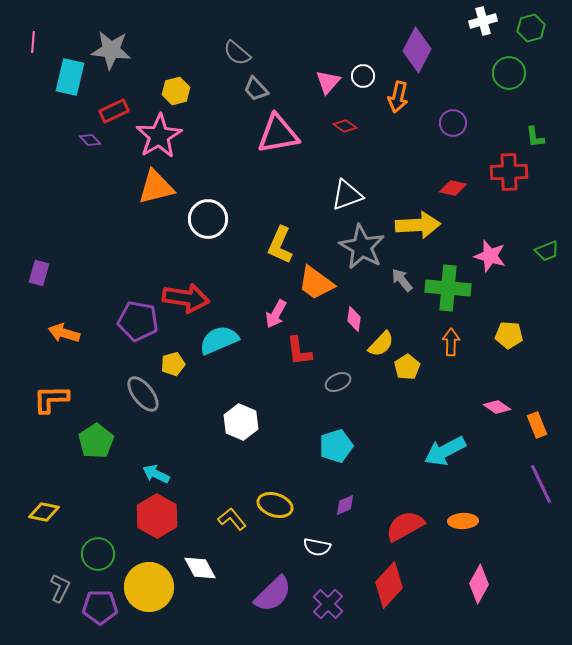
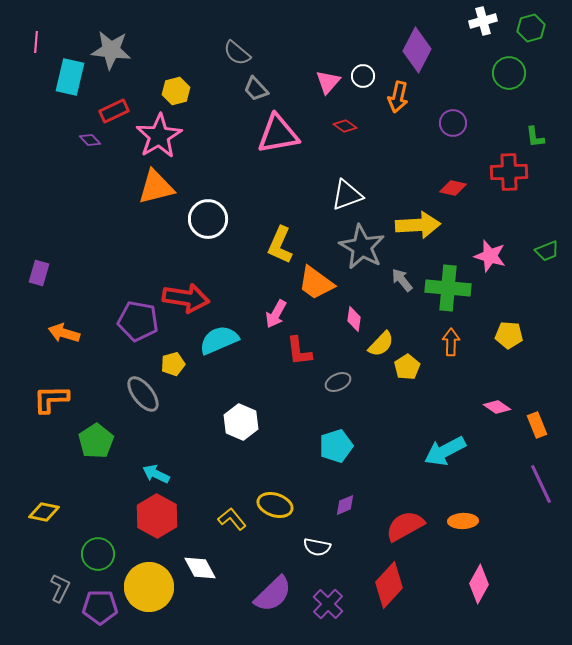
pink line at (33, 42): moved 3 px right
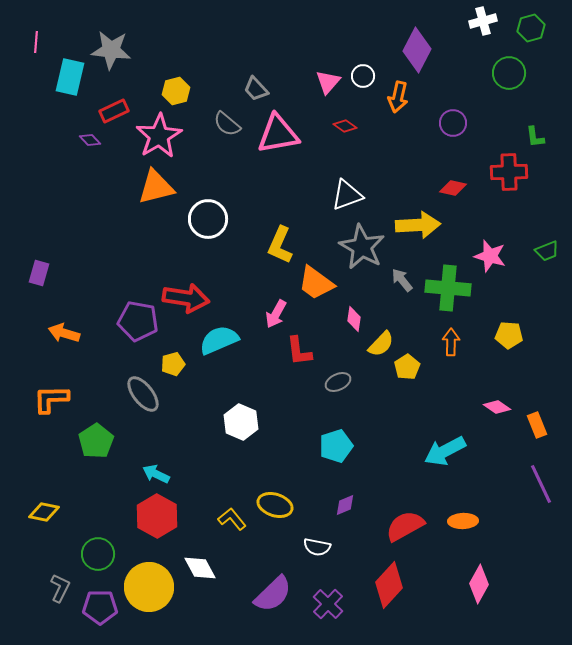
gray semicircle at (237, 53): moved 10 px left, 71 px down
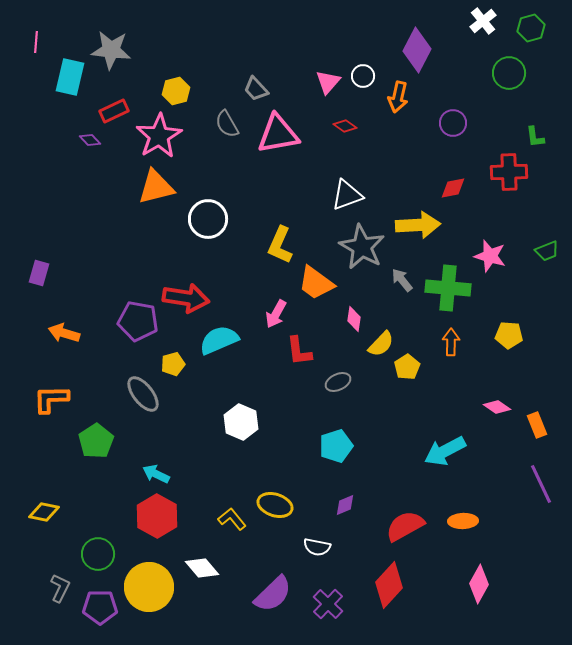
white cross at (483, 21): rotated 24 degrees counterclockwise
gray semicircle at (227, 124): rotated 20 degrees clockwise
red diamond at (453, 188): rotated 24 degrees counterclockwise
white diamond at (200, 568): moved 2 px right; rotated 12 degrees counterclockwise
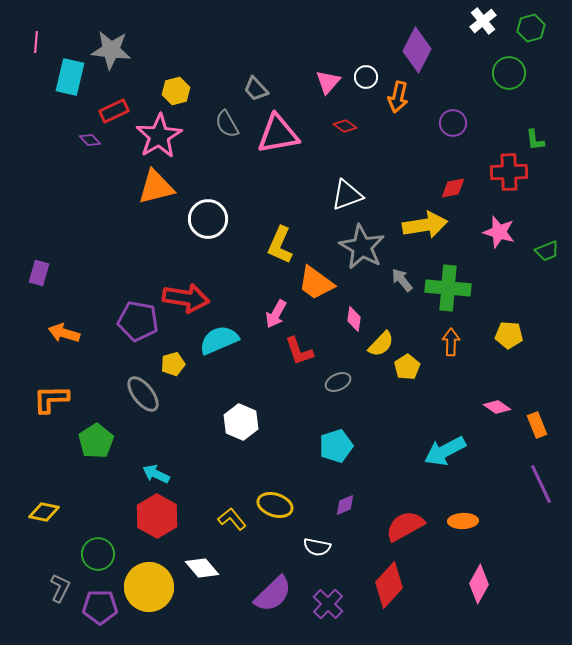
white circle at (363, 76): moved 3 px right, 1 px down
green L-shape at (535, 137): moved 3 px down
yellow arrow at (418, 225): moved 7 px right; rotated 6 degrees counterclockwise
pink star at (490, 256): moved 9 px right, 24 px up
red L-shape at (299, 351): rotated 12 degrees counterclockwise
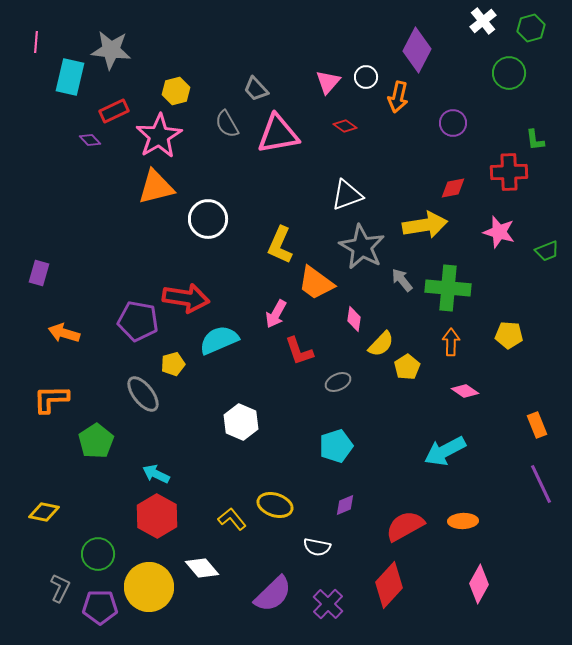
pink diamond at (497, 407): moved 32 px left, 16 px up
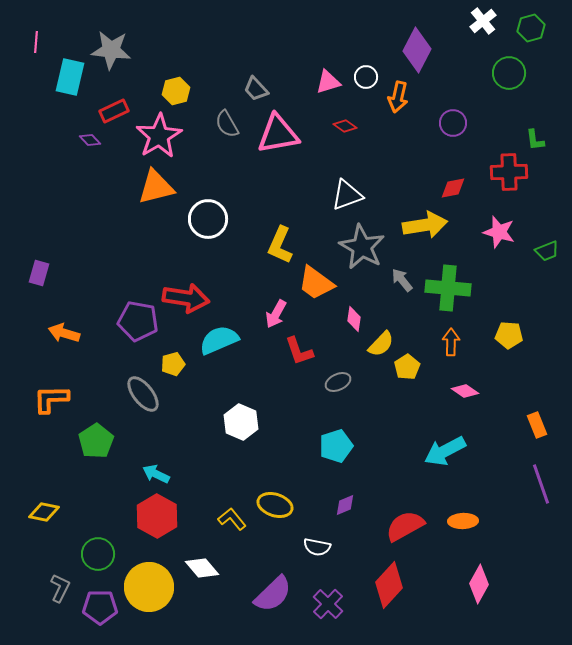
pink triangle at (328, 82): rotated 32 degrees clockwise
purple line at (541, 484): rotated 6 degrees clockwise
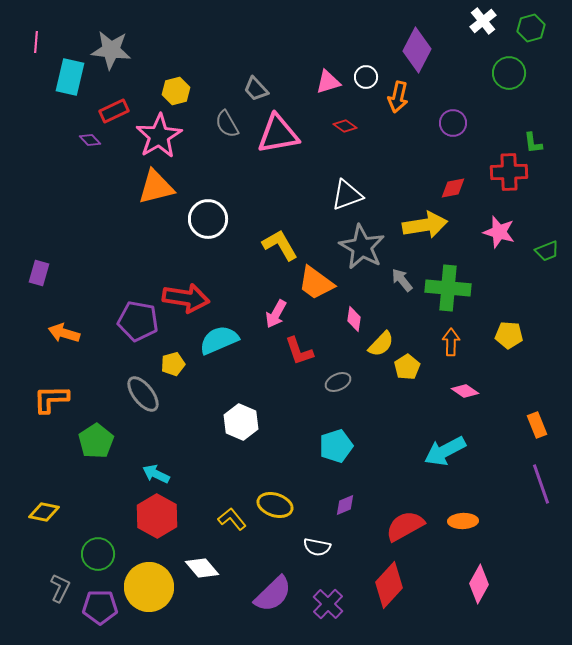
green L-shape at (535, 140): moved 2 px left, 3 px down
yellow L-shape at (280, 245): rotated 126 degrees clockwise
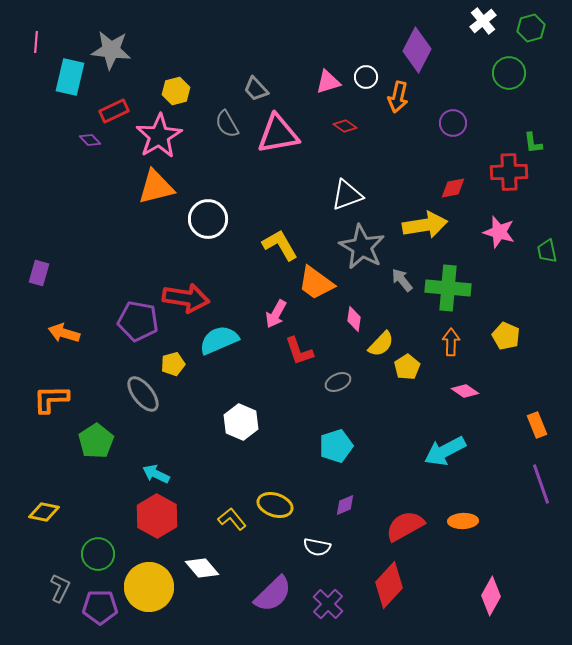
green trapezoid at (547, 251): rotated 100 degrees clockwise
yellow pentagon at (509, 335): moved 3 px left, 1 px down; rotated 20 degrees clockwise
pink diamond at (479, 584): moved 12 px right, 12 px down
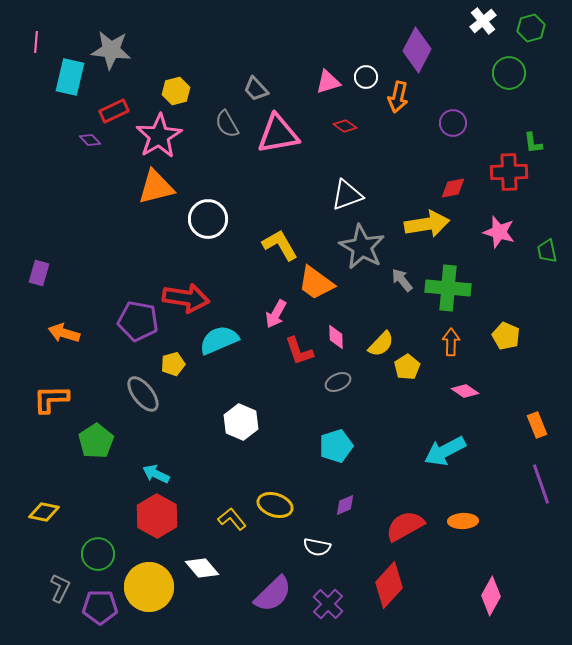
yellow arrow at (425, 225): moved 2 px right, 1 px up
pink diamond at (354, 319): moved 18 px left, 18 px down; rotated 10 degrees counterclockwise
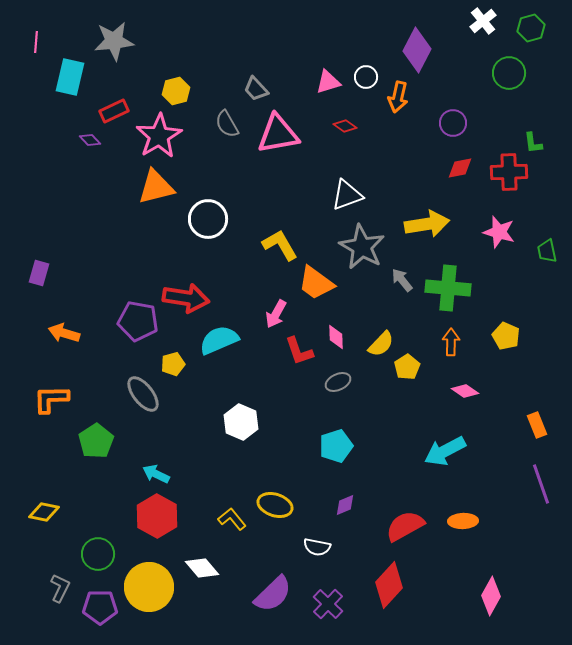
gray star at (111, 50): moved 3 px right, 9 px up; rotated 12 degrees counterclockwise
red diamond at (453, 188): moved 7 px right, 20 px up
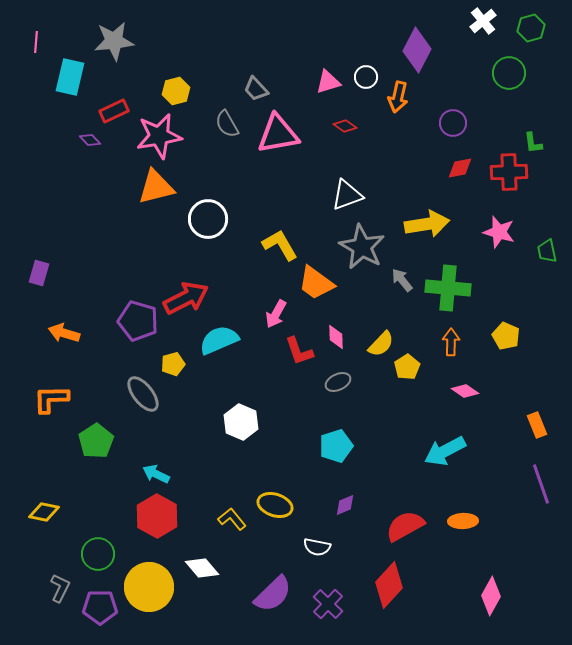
pink star at (159, 136): rotated 21 degrees clockwise
red arrow at (186, 298): rotated 36 degrees counterclockwise
purple pentagon at (138, 321): rotated 6 degrees clockwise
